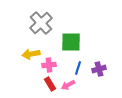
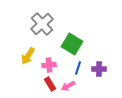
gray cross: moved 1 px right, 1 px down
green square: moved 1 px right, 2 px down; rotated 30 degrees clockwise
yellow arrow: moved 3 px left, 2 px down; rotated 48 degrees counterclockwise
purple cross: rotated 16 degrees clockwise
pink arrow: moved 1 px down
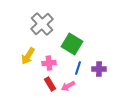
pink cross: moved 2 px up
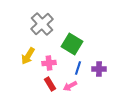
pink arrow: moved 2 px right
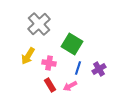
gray cross: moved 3 px left
pink cross: rotated 16 degrees clockwise
purple cross: rotated 32 degrees counterclockwise
red rectangle: moved 1 px down
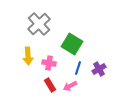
yellow arrow: rotated 36 degrees counterclockwise
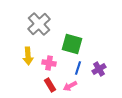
green square: rotated 15 degrees counterclockwise
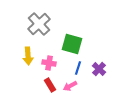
purple cross: rotated 16 degrees counterclockwise
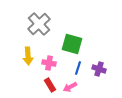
purple cross: rotated 24 degrees counterclockwise
pink arrow: moved 1 px down
